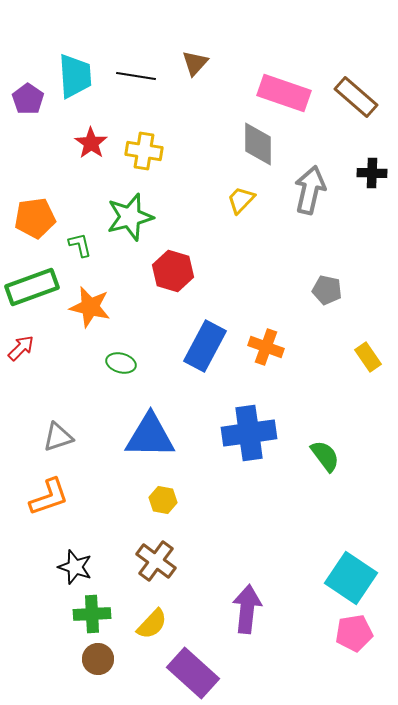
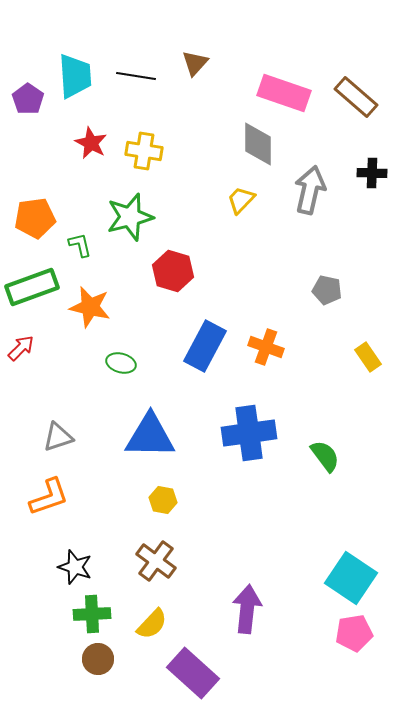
red star: rotated 8 degrees counterclockwise
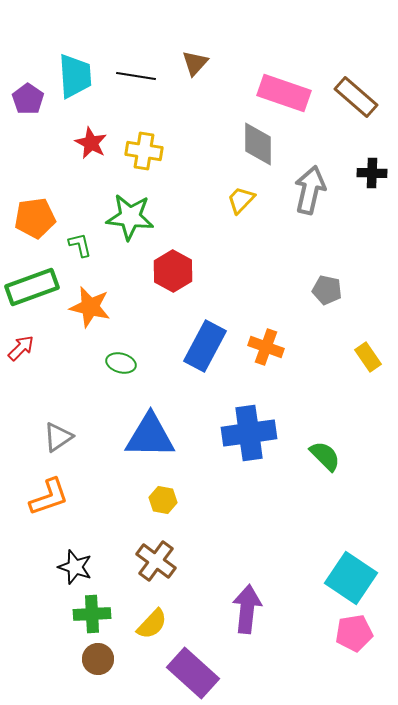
green star: rotated 21 degrees clockwise
red hexagon: rotated 12 degrees clockwise
gray triangle: rotated 16 degrees counterclockwise
green semicircle: rotated 8 degrees counterclockwise
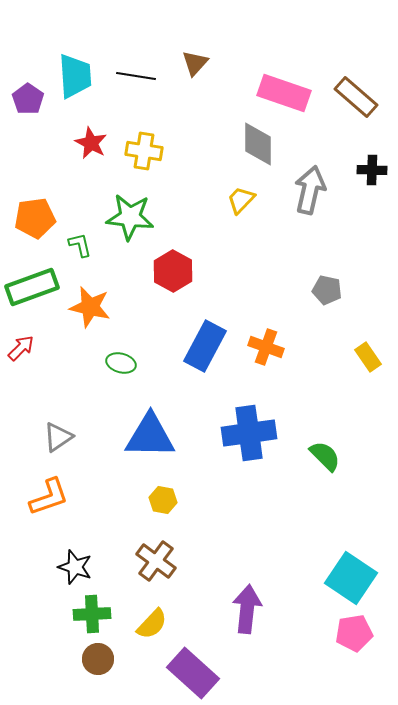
black cross: moved 3 px up
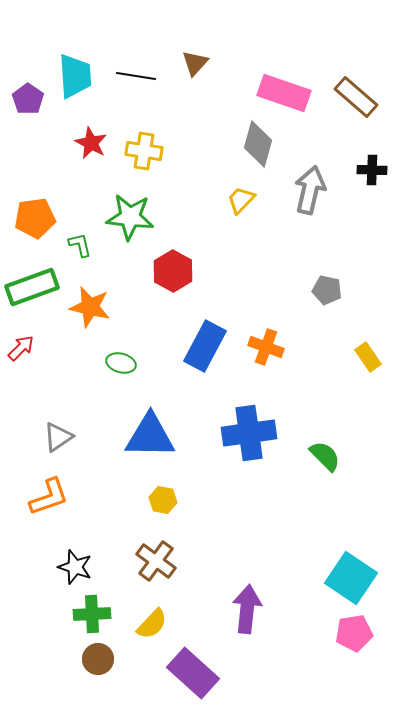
gray diamond: rotated 15 degrees clockwise
